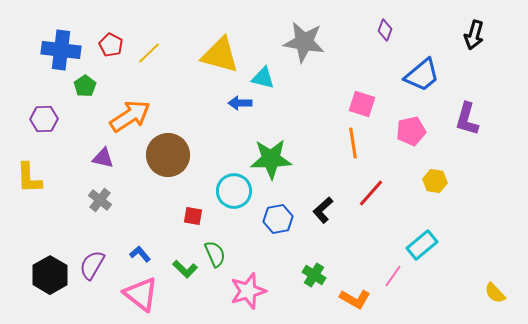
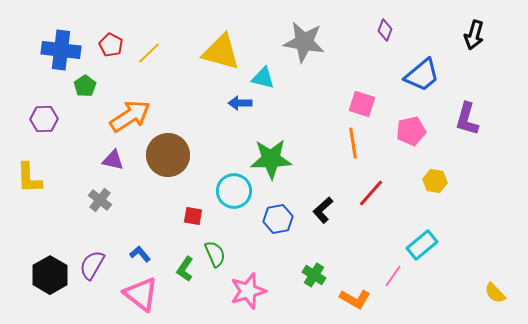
yellow triangle: moved 1 px right, 3 px up
purple triangle: moved 10 px right, 2 px down
green L-shape: rotated 80 degrees clockwise
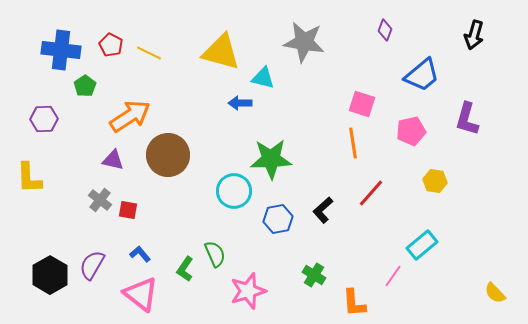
yellow line: rotated 70 degrees clockwise
red square: moved 65 px left, 6 px up
orange L-shape: moved 1 px left, 4 px down; rotated 56 degrees clockwise
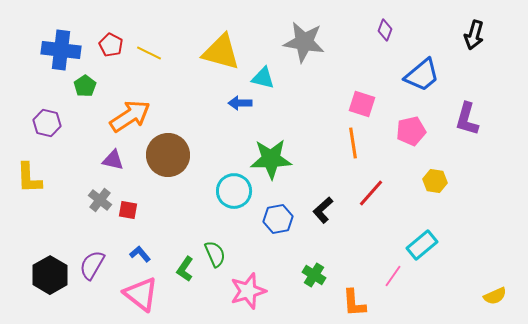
purple hexagon: moved 3 px right, 4 px down; rotated 16 degrees clockwise
yellow semicircle: moved 3 px down; rotated 70 degrees counterclockwise
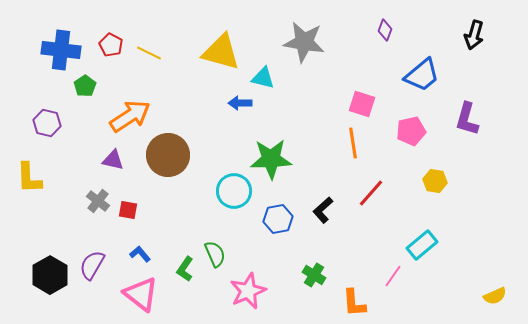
gray cross: moved 2 px left, 1 px down
pink star: rotated 6 degrees counterclockwise
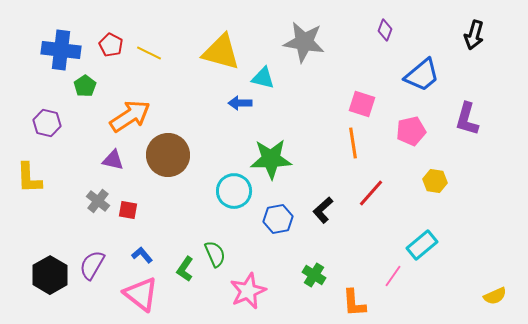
blue L-shape: moved 2 px right, 1 px down
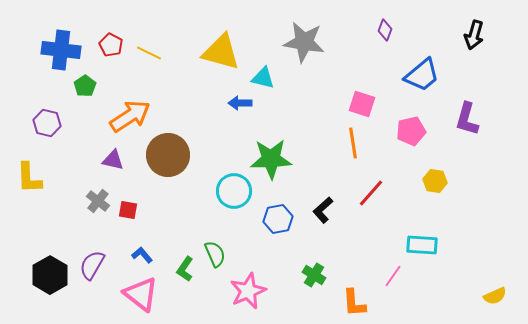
cyan rectangle: rotated 44 degrees clockwise
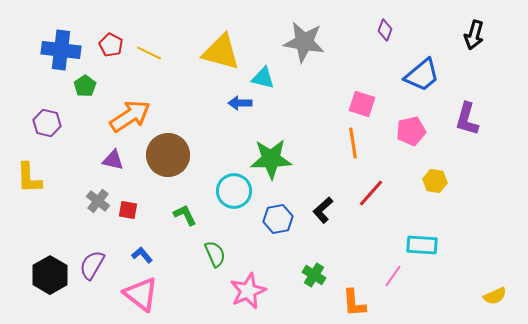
green L-shape: moved 54 px up; rotated 120 degrees clockwise
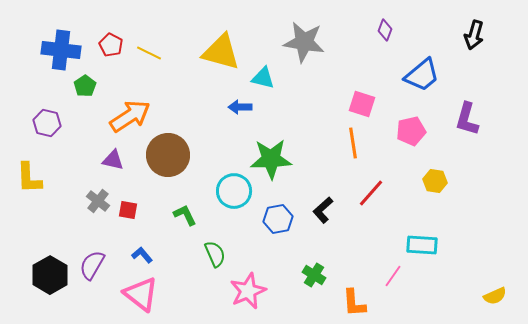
blue arrow: moved 4 px down
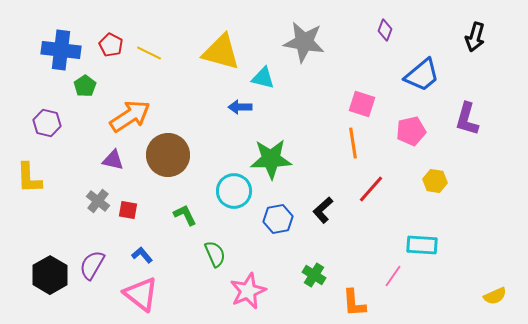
black arrow: moved 1 px right, 2 px down
red line: moved 4 px up
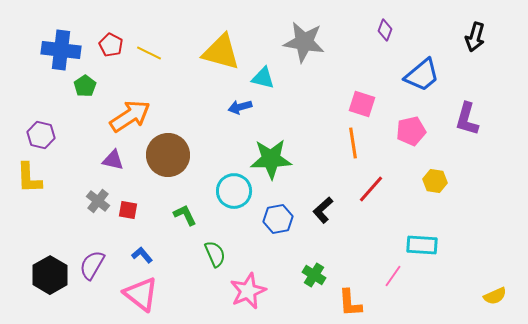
blue arrow: rotated 15 degrees counterclockwise
purple hexagon: moved 6 px left, 12 px down
orange L-shape: moved 4 px left
